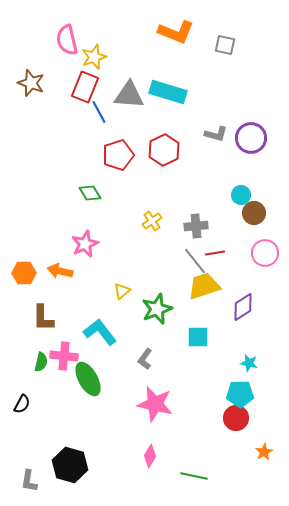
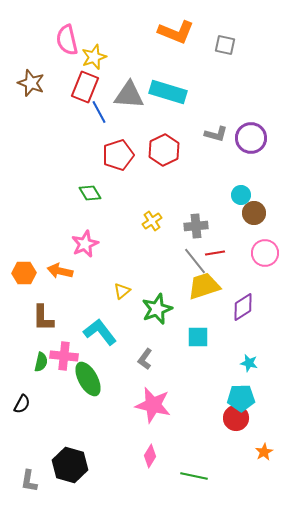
cyan pentagon at (240, 394): moved 1 px right, 4 px down
pink star at (155, 404): moved 2 px left, 1 px down
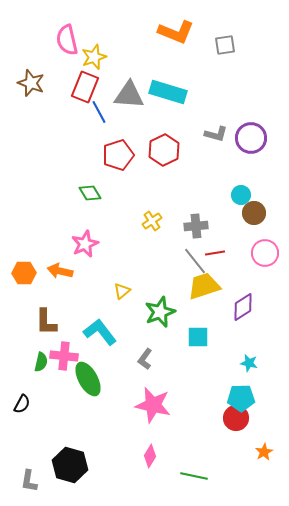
gray square at (225, 45): rotated 20 degrees counterclockwise
green star at (157, 309): moved 3 px right, 3 px down
brown L-shape at (43, 318): moved 3 px right, 4 px down
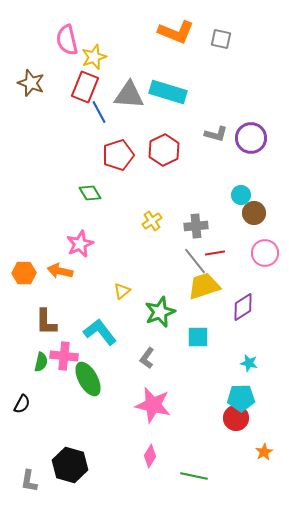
gray square at (225, 45): moved 4 px left, 6 px up; rotated 20 degrees clockwise
pink star at (85, 244): moved 5 px left
gray L-shape at (145, 359): moved 2 px right, 1 px up
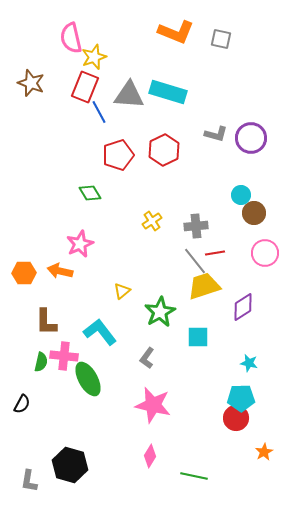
pink semicircle at (67, 40): moved 4 px right, 2 px up
green star at (160, 312): rotated 8 degrees counterclockwise
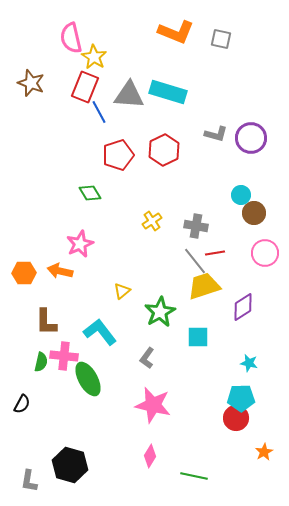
yellow star at (94, 57): rotated 20 degrees counterclockwise
gray cross at (196, 226): rotated 15 degrees clockwise
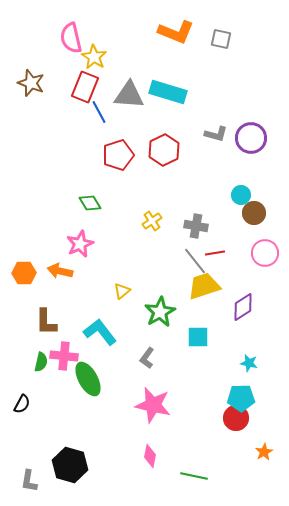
green diamond at (90, 193): moved 10 px down
pink diamond at (150, 456): rotated 20 degrees counterclockwise
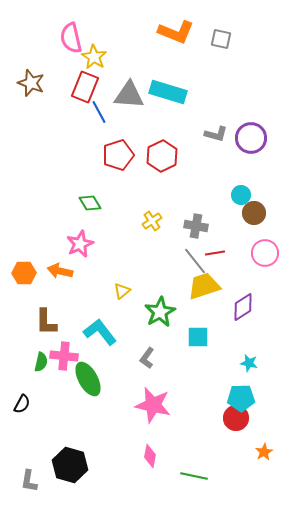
red hexagon at (164, 150): moved 2 px left, 6 px down
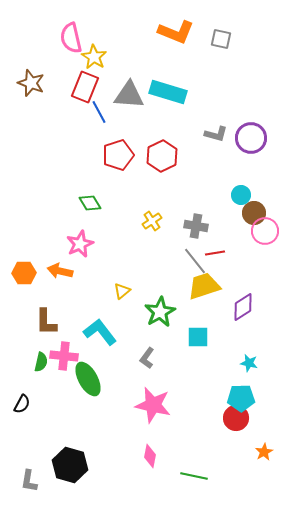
pink circle at (265, 253): moved 22 px up
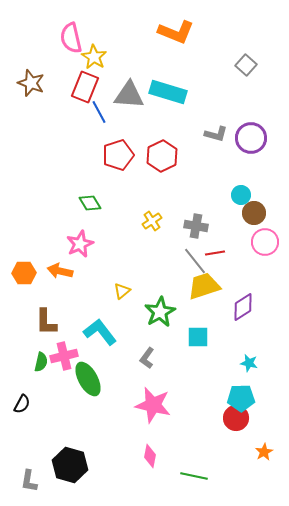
gray square at (221, 39): moved 25 px right, 26 px down; rotated 30 degrees clockwise
pink circle at (265, 231): moved 11 px down
pink cross at (64, 356): rotated 20 degrees counterclockwise
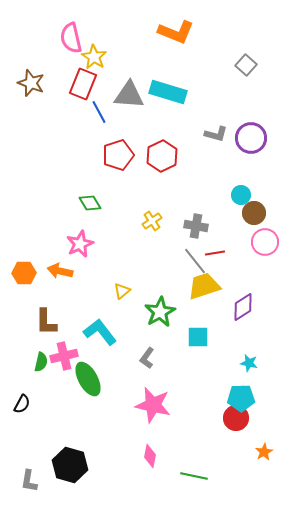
red rectangle at (85, 87): moved 2 px left, 3 px up
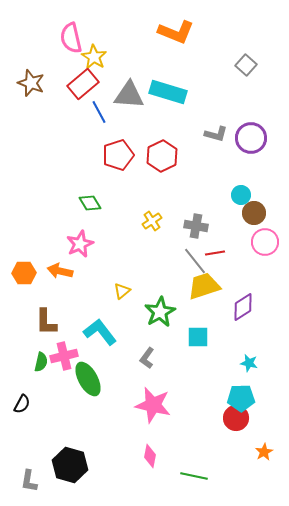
red rectangle at (83, 84): rotated 28 degrees clockwise
